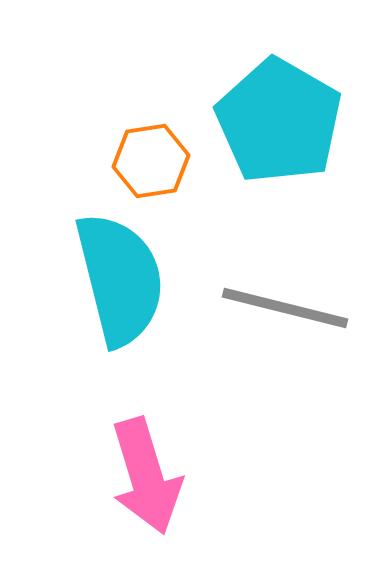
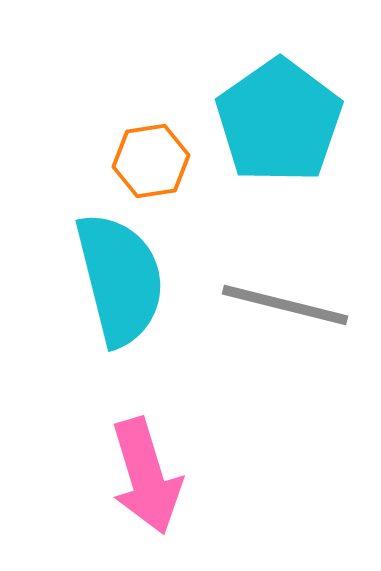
cyan pentagon: rotated 7 degrees clockwise
gray line: moved 3 px up
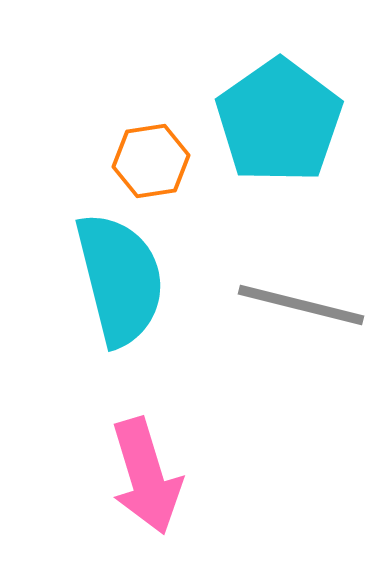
gray line: moved 16 px right
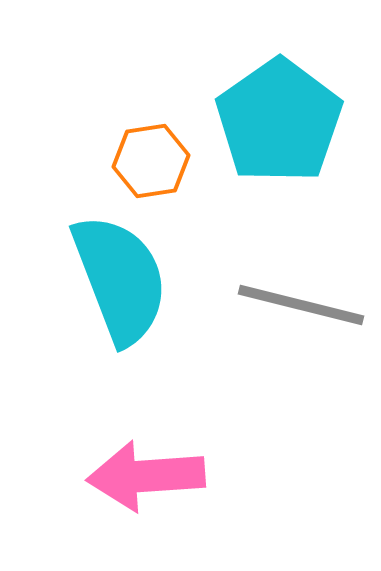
cyan semicircle: rotated 7 degrees counterclockwise
pink arrow: rotated 103 degrees clockwise
